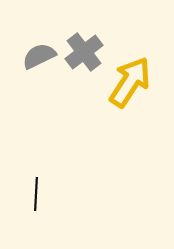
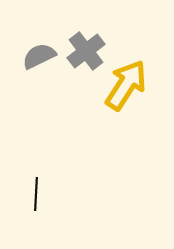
gray cross: moved 2 px right, 1 px up
yellow arrow: moved 4 px left, 3 px down
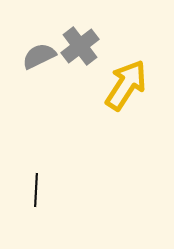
gray cross: moved 6 px left, 5 px up
black line: moved 4 px up
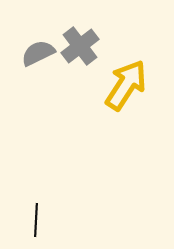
gray semicircle: moved 1 px left, 3 px up
black line: moved 30 px down
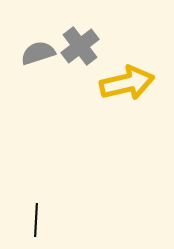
gray semicircle: rotated 8 degrees clockwise
yellow arrow: moved 1 px right, 2 px up; rotated 44 degrees clockwise
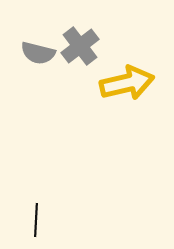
gray semicircle: rotated 148 degrees counterclockwise
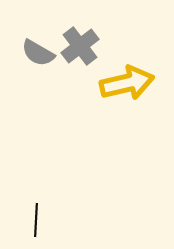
gray semicircle: rotated 16 degrees clockwise
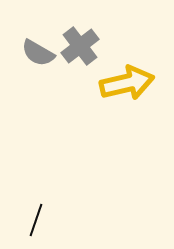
black line: rotated 16 degrees clockwise
